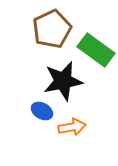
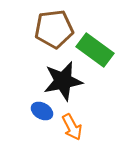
brown pentagon: moved 2 px right; rotated 18 degrees clockwise
green rectangle: moved 1 px left
orange arrow: rotated 72 degrees clockwise
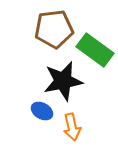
orange arrow: rotated 16 degrees clockwise
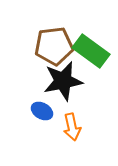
brown pentagon: moved 17 px down
green rectangle: moved 4 px left, 1 px down
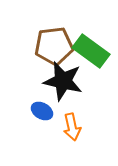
black star: rotated 24 degrees clockwise
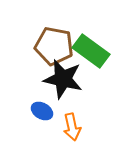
brown pentagon: rotated 18 degrees clockwise
black star: moved 2 px up
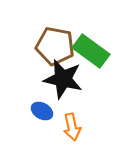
brown pentagon: moved 1 px right
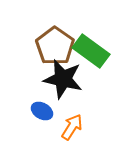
brown pentagon: rotated 24 degrees clockwise
orange arrow: rotated 136 degrees counterclockwise
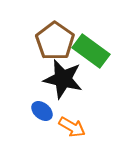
brown pentagon: moved 5 px up
blue ellipse: rotated 10 degrees clockwise
orange arrow: rotated 88 degrees clockwise
